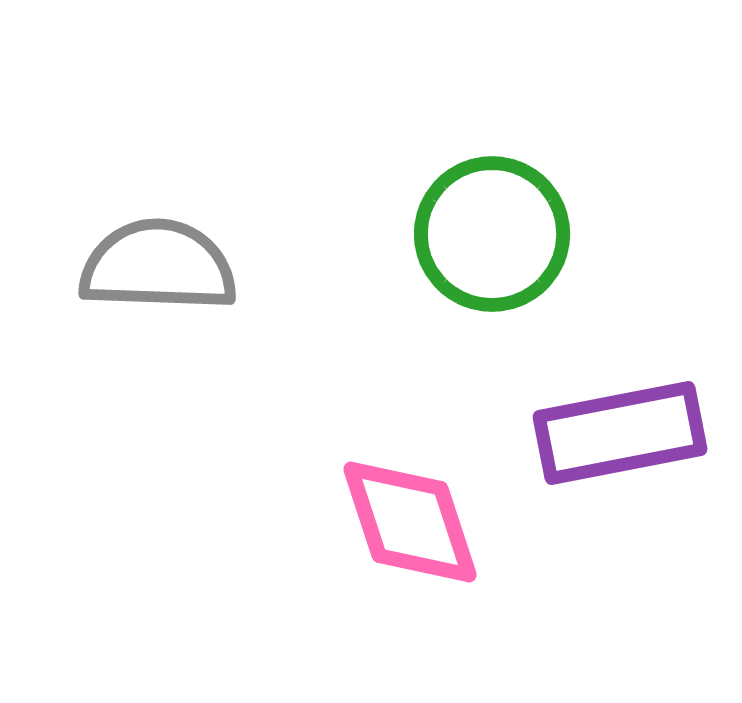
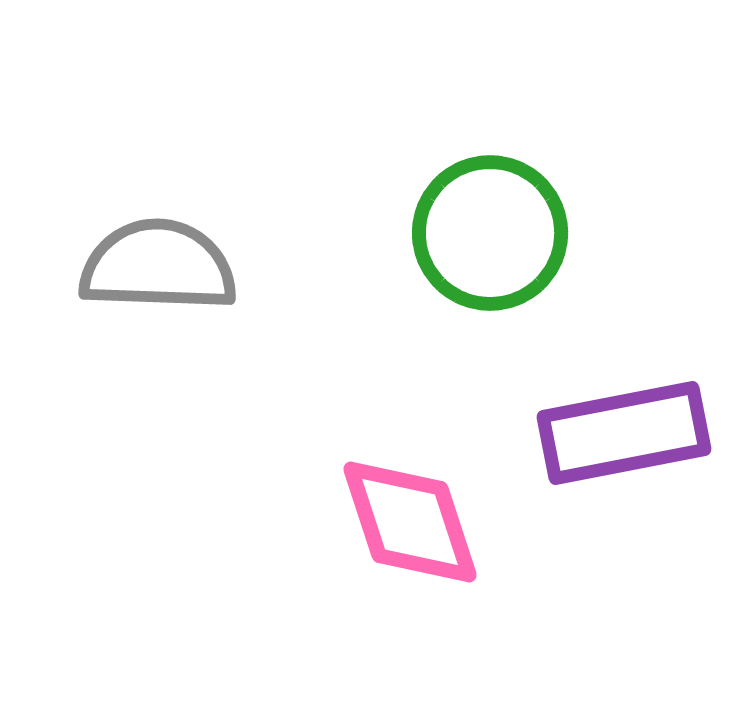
green circle: moved 2 px left, 1 px up
purple rectangle: moved 4 px right
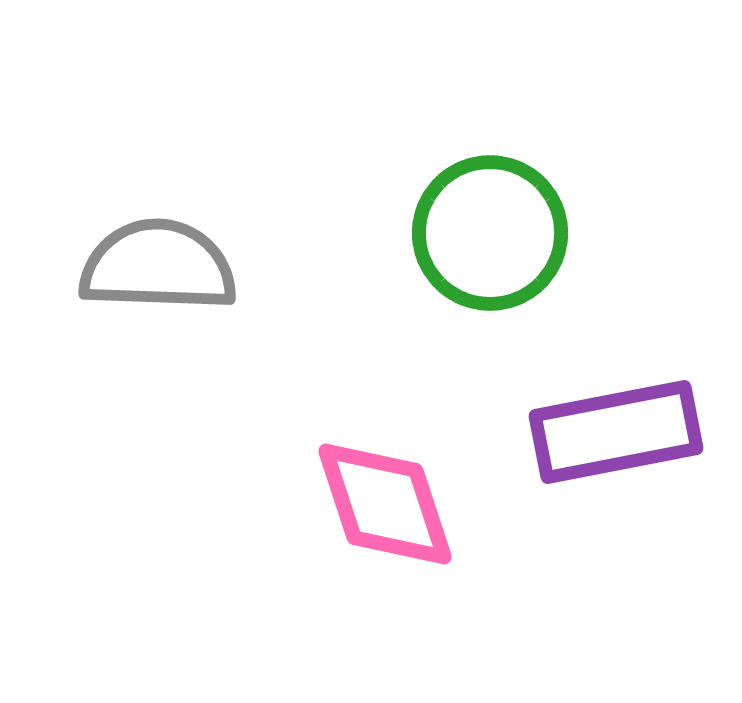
purple rectangle: moved 8 px left, 1 px up
pink diamond: moved 25 px left, 18 px up
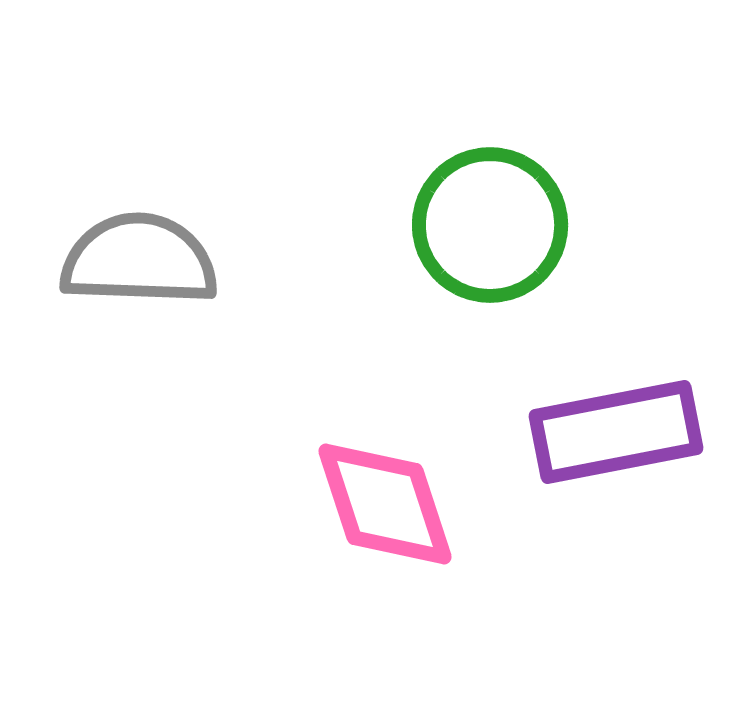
green circle: moved 8 px up
gray semicircle: moved 19 px left, 6 px up
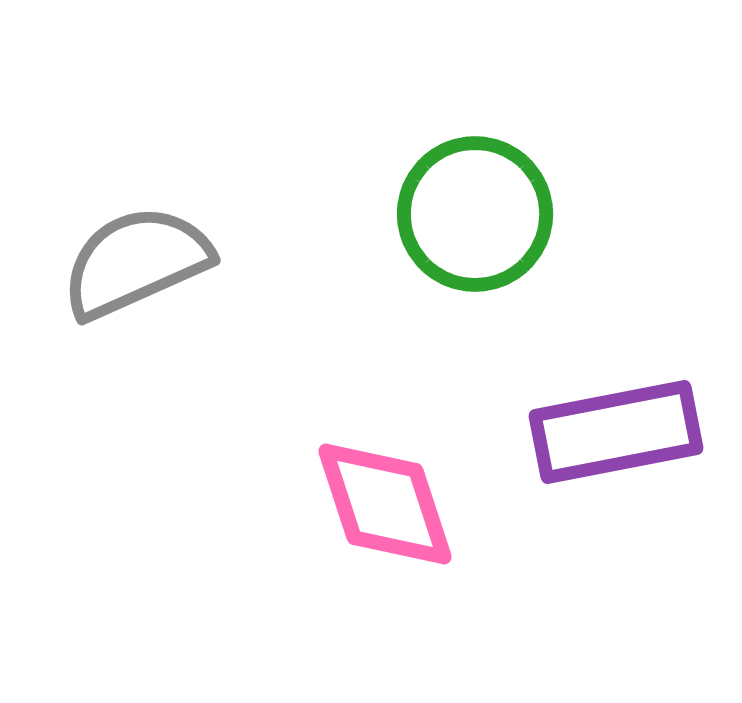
green circle: moved 15 px left, 11 px up
gray semicircle: moved 3 px left, 2 px down; rotated 26 degrees counterclockwise
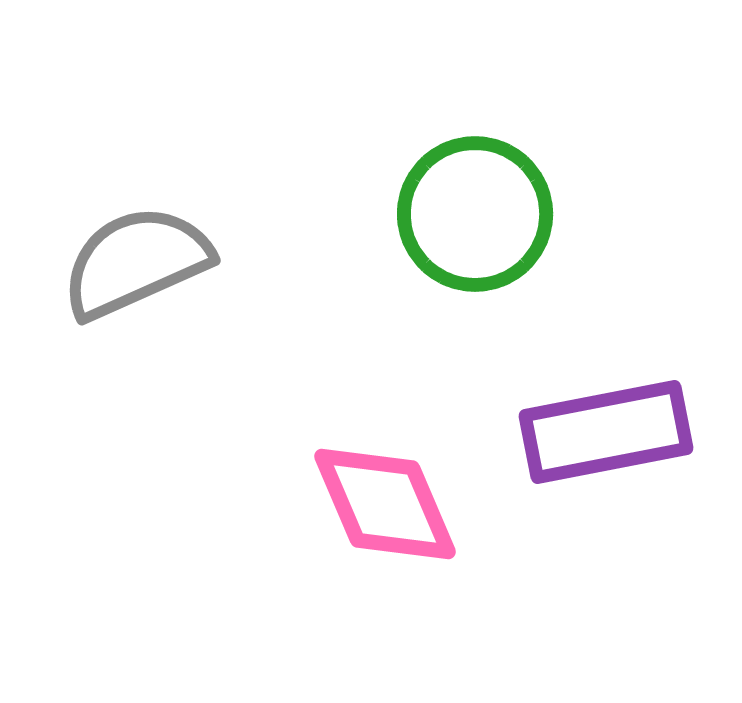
purple rectangle: moved 10 px left
pink diamond: rotated 5 degrees counterclockwise
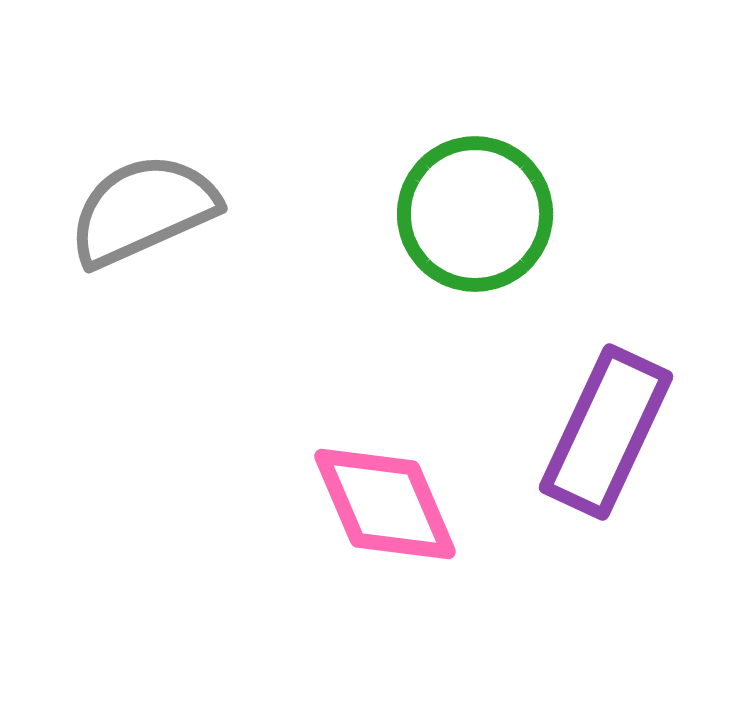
gray semicircle: moved 7 px right, 52 px up
purple rectangle: rotated 54 degrees counterclockwise
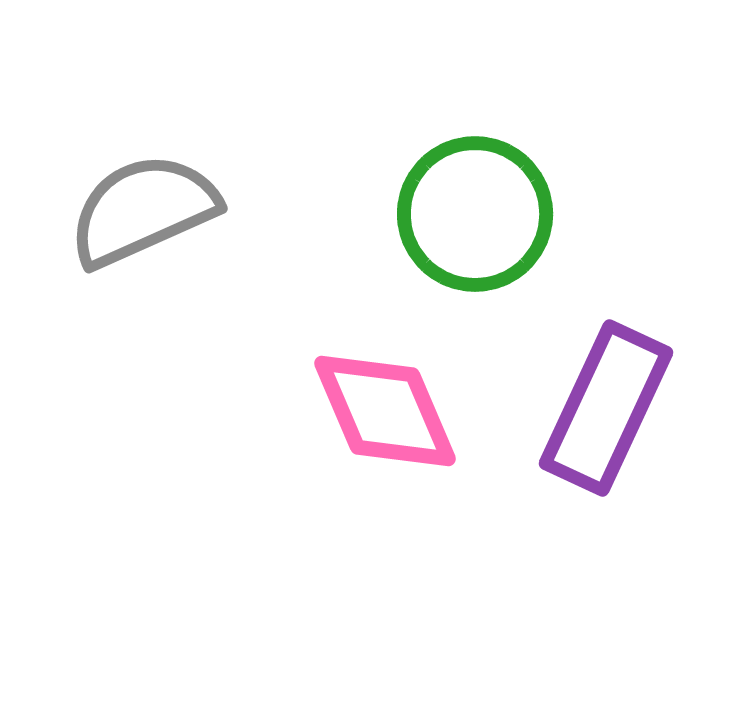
purple rectangle: moved 24 px up
pink diamond: moved 93 px up
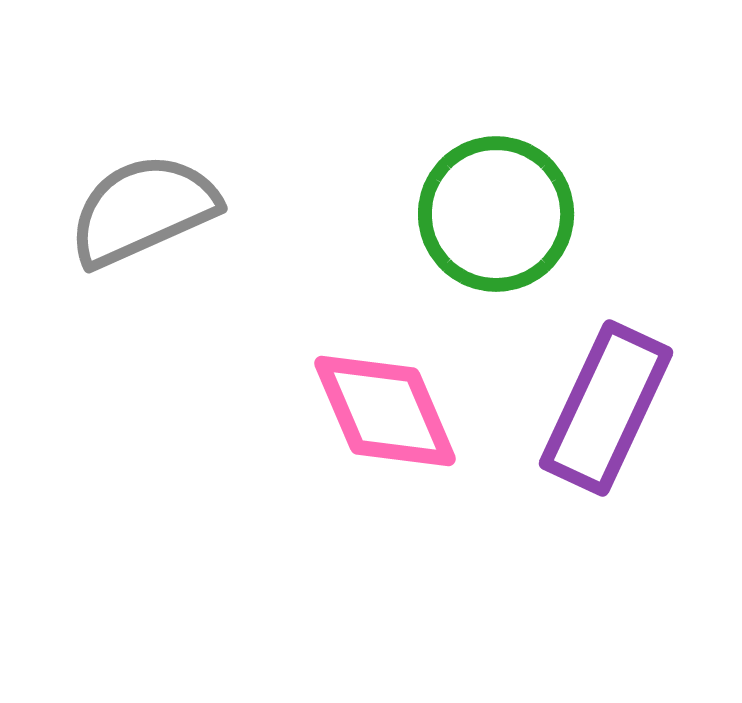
green circle: moved 21 px right
